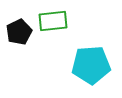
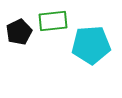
cyan pentagon: moved 20 px up
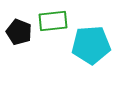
black pentagon: rotated 25 degrees counterclockwise
